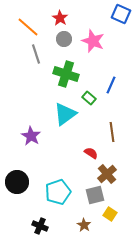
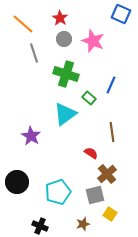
orange line: moved 5 px left, 3 px up
gray line: moved 2 px left, 1 px up
brown star: moved 1 px left, 1 px up; rotated 24 degrees clockwise
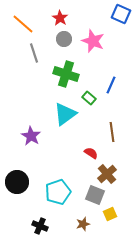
gray square: rotated 36 degrees clockwise
yellow square: rotated 32 degrees clockwise
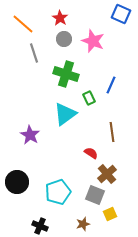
green rectangle: rotated 24 degrees clockwise
purple star: moved 1 px left, 1 px up
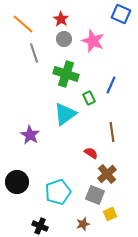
red star: moved 1 px right, 1 px down
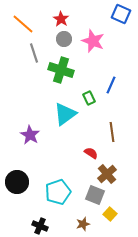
green cross: moved 5 px left, 4 px up
yellow square: rotated 24 degrees counterclockwise
